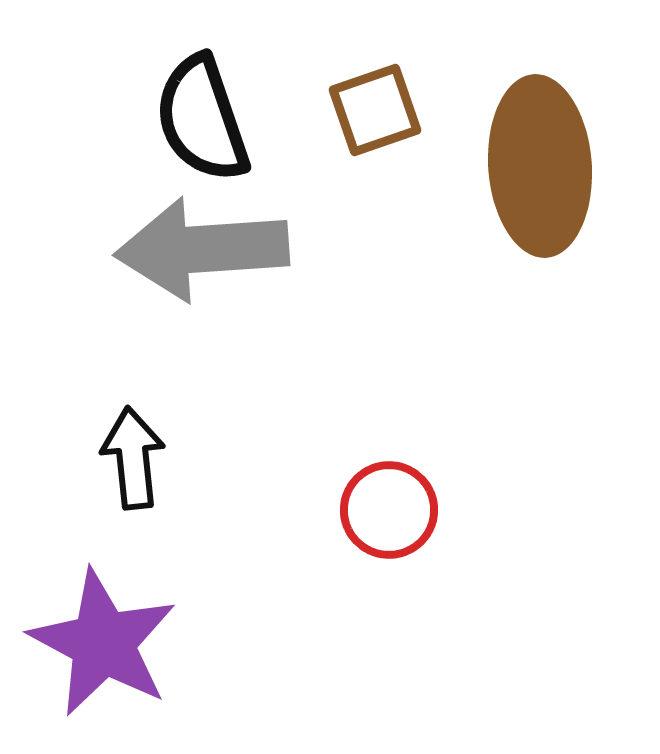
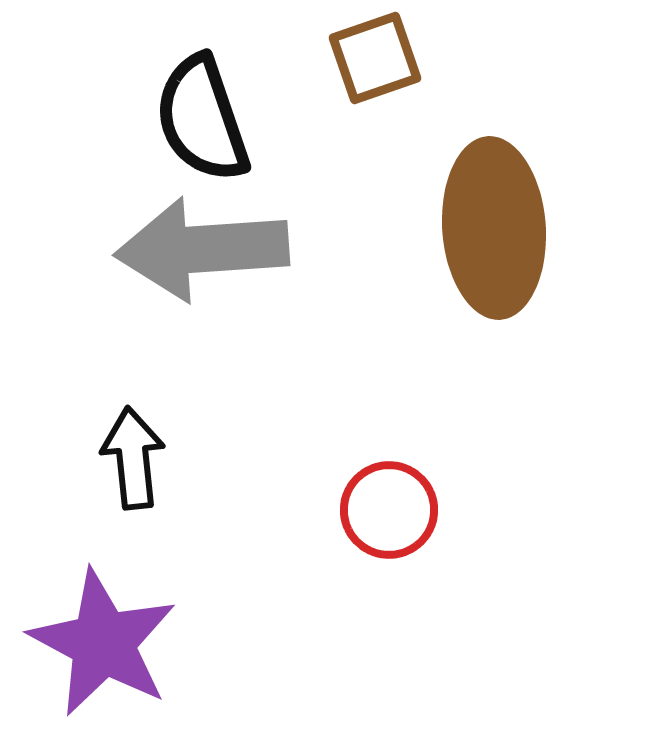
brown square: moved 52 px up
brown ellipse: moved 46 px left, 62 px down
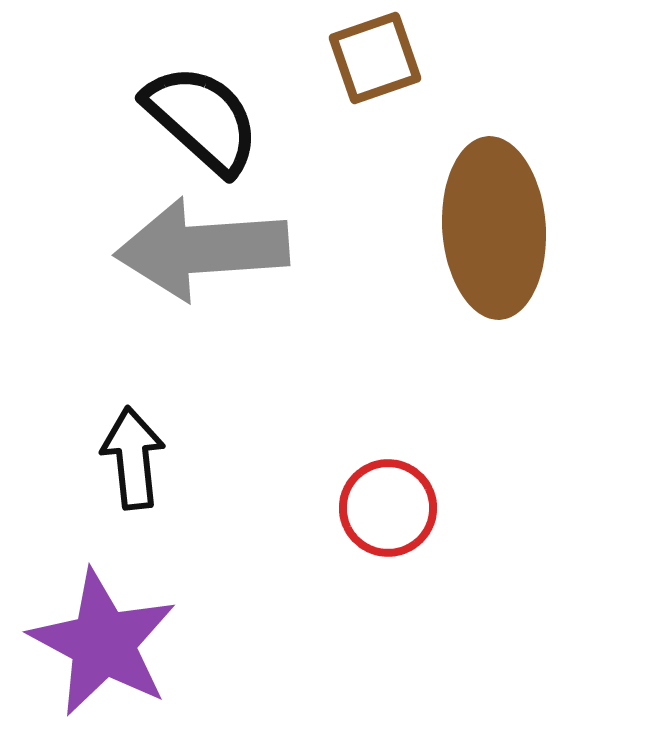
black semicircle: rotated 151 degrees clockwise
red circle: moved 1 px left, 2 px up
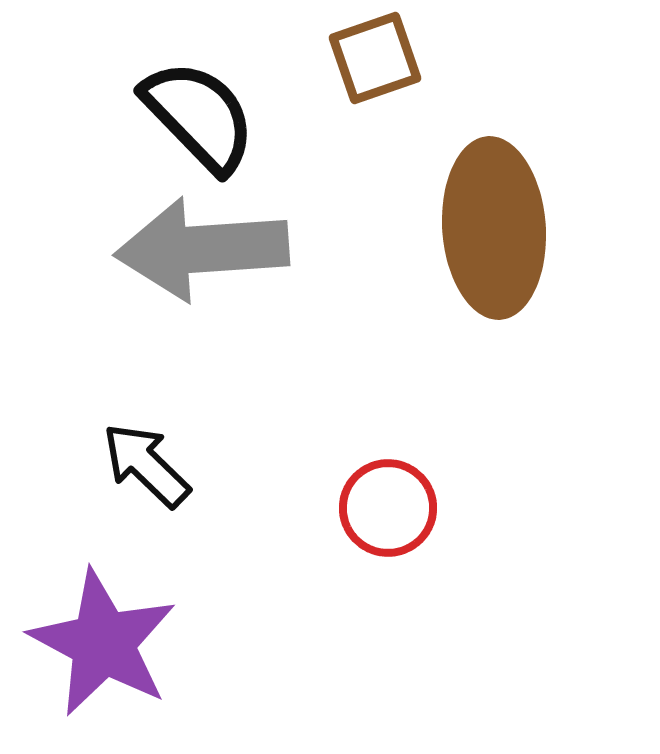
black semicircle: moved 3 px left, 3 px up; rotated 4 degrees clockwise
black arrow: moved 13 px right, 7 px down; rotated 40 degrees counterclockwise
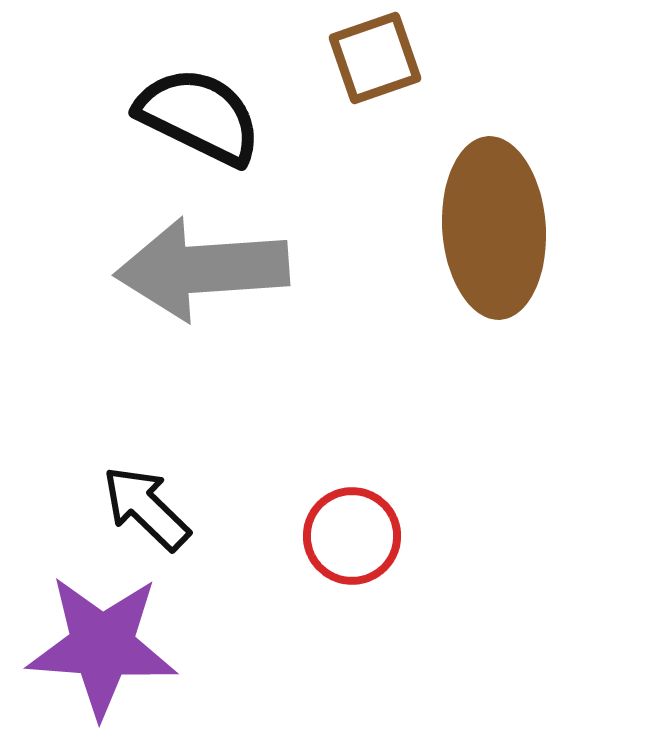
black semicircle: rotated 20 degrees counterclockwise
gray arrow: moved 20 px down
black arrow: moved 43 px down
red circle: moved 36 px left, 28 px down
purple star: moved 1 px left, 3 px down; rotated 24 degrees counterclockwise
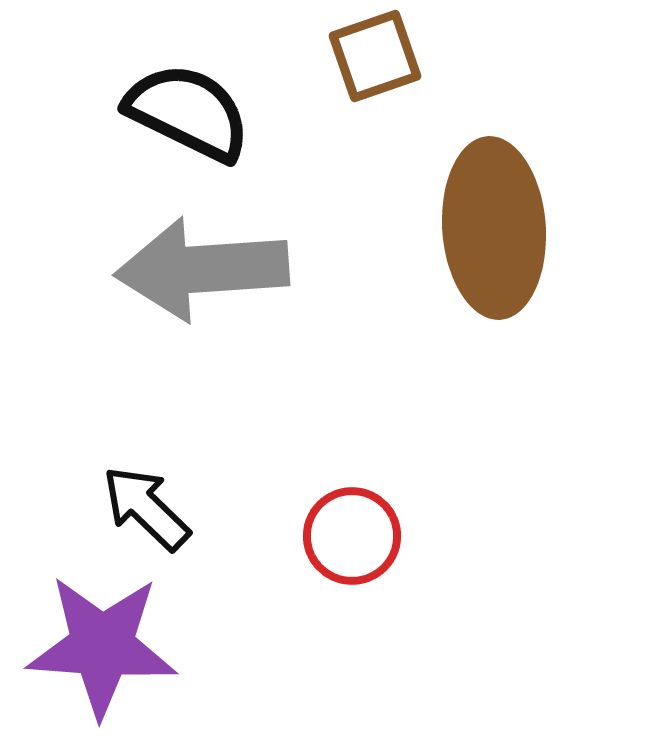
brown square: moved 2 px up
black semicircle: moved 11 px left, 4 px up
